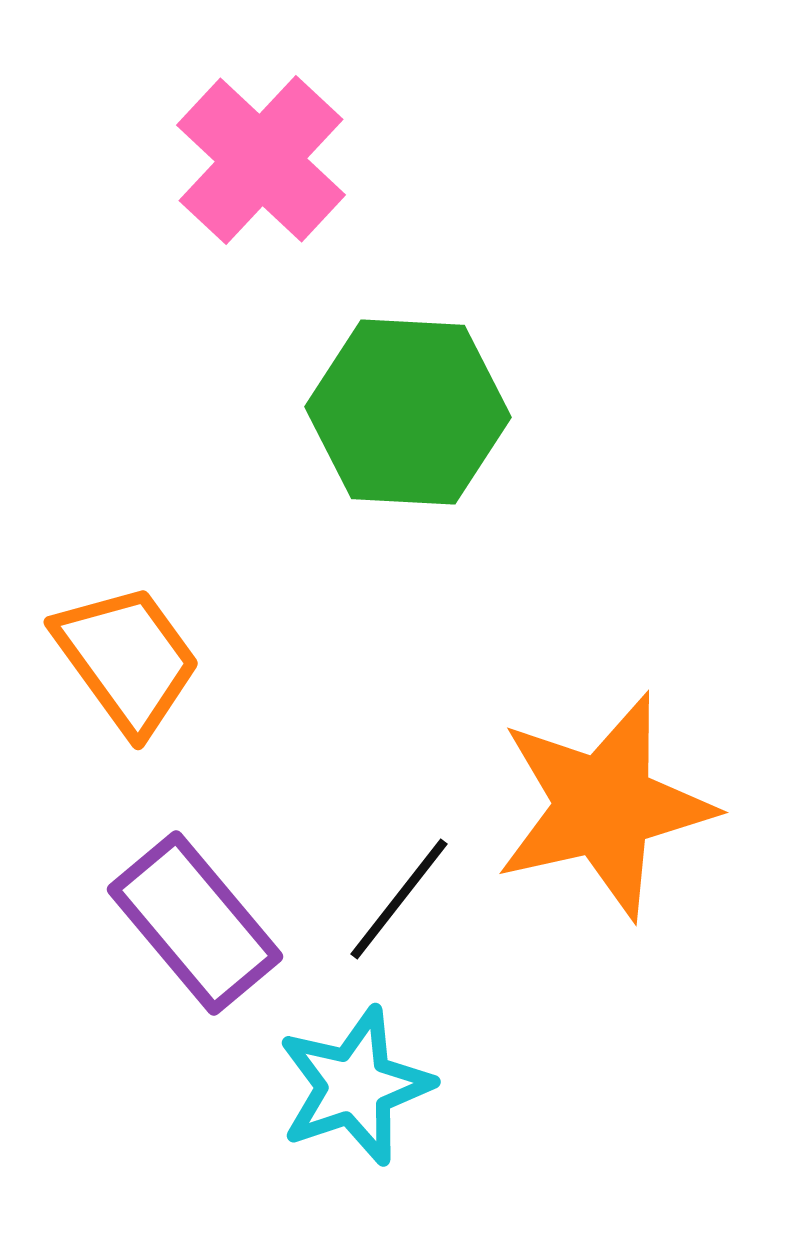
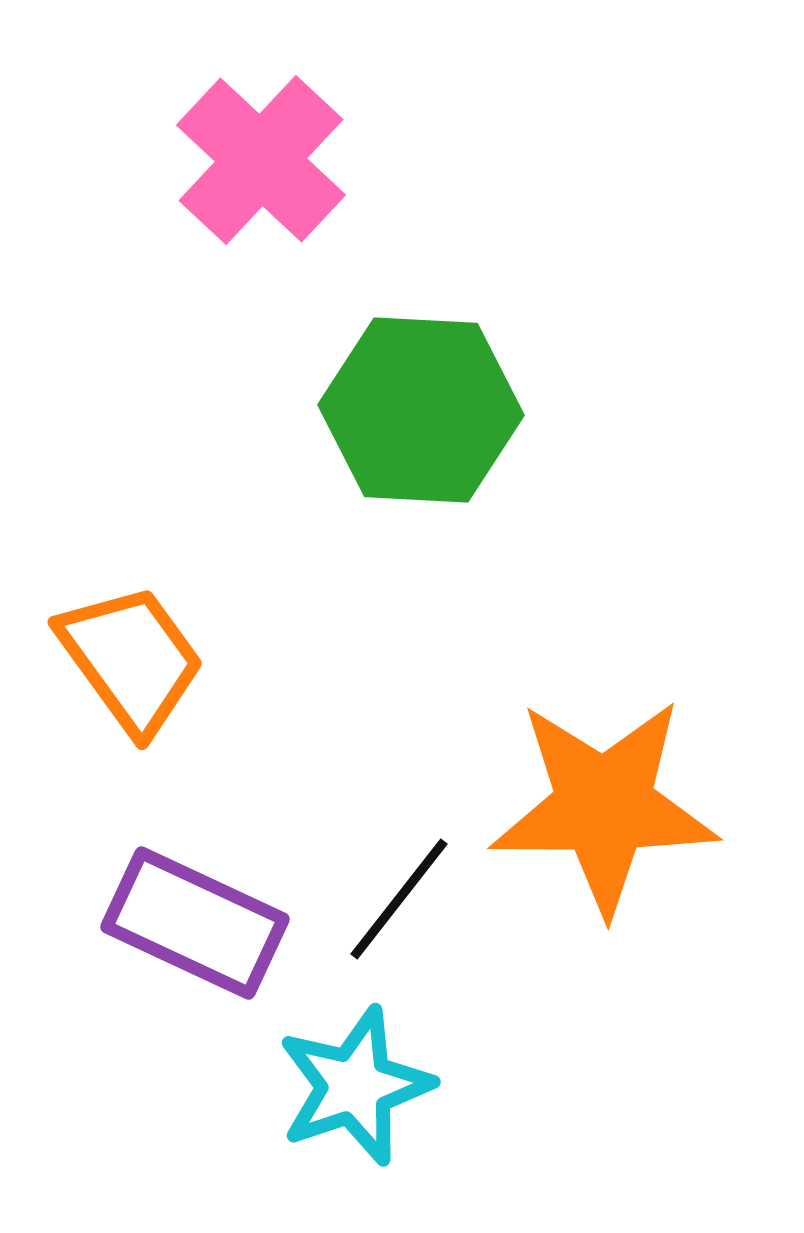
green hexagon: moved 13 px right, 2 px up
orange trapezoid: moved 4 px right
orange star: rotated 13 degrees clockwise
purple rectangle: rotated 25 degrees counterclockwise
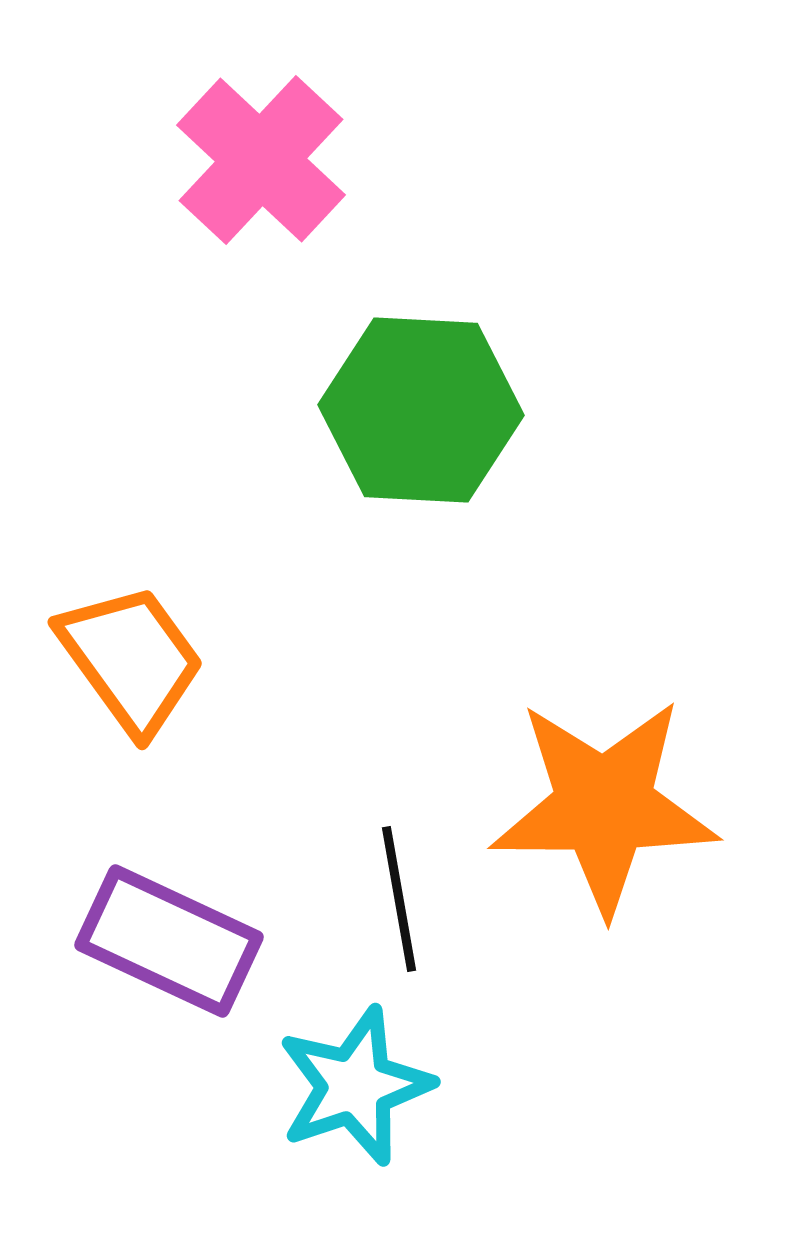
black line: rotated 48 degrees counterclockwise
purple rectangle: moved 26 px left, 18 px down
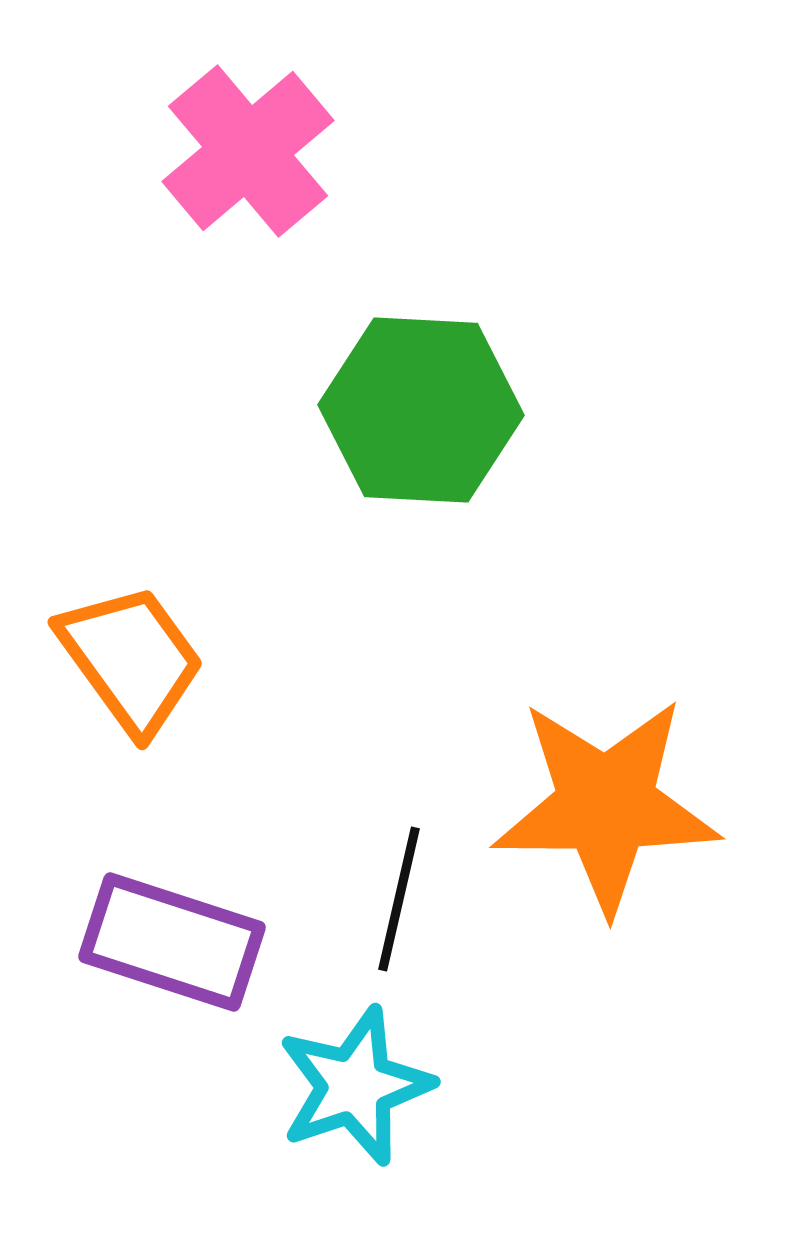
pink cross: moved 13 px left, 9 px up; rotated 7 degrees clockwise
orange star: moved 2 px right, 1 px up
black line: rotated 23 degrees clockwise
purple rectangle: moved 3 px right, 1 px down; rotated 7 degrees counterclockwise
